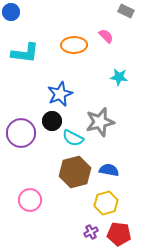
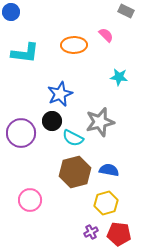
pink semicircle: moved 1 px up
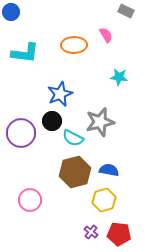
pink semicircle: rotated 14 degrees clockwise
yellow hexagon: moved 2 px left, 3 px up
purple cross: rotated 24 degrees counterclockwise
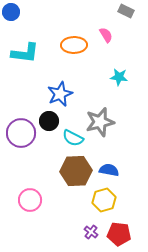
black circle: moved 3 px left
brown hexagon: moved 1 px right, 1 px up; rotated 12 degrees clockwise
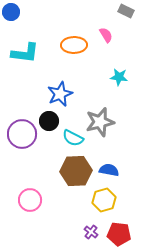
purple circle: moved 1 px right, 1 px down
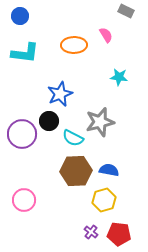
blue circle: moved 9 px right, 4 px down
pink circle: moved 6 px left
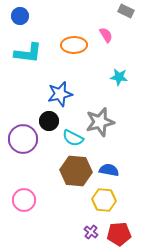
cyan L-shape: moved 3 px right
blue star: rotated 10 degrees clockwise
purple circle: moved 1 px right, 5 px down
brown hexagon: rotated 8 degrees clockwise
yellow hexagon: rotated 20 degrees clockwise
red pentagon: rotated 10 degrees counterclockwise
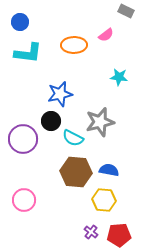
blue circle: moved 6 px down
pink semicircle: rotated 84 degrees clockwise
black circle: moved 2 px right
brown hexagon: moved 1 px down
red pentagon: moved 1 px down
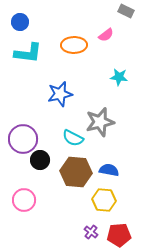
black circle: moved 11 px left, 39 px down
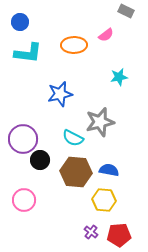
cyan star: rotated 18 degrees counterclockwise
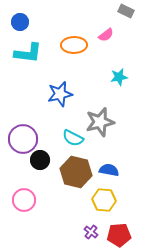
brown hexagon: rotated 8 degrees clockwise
